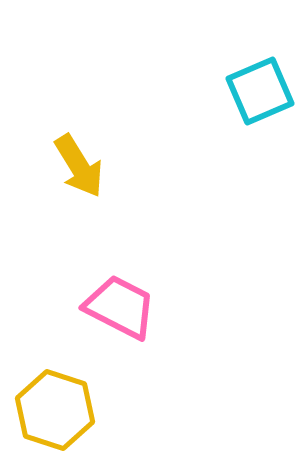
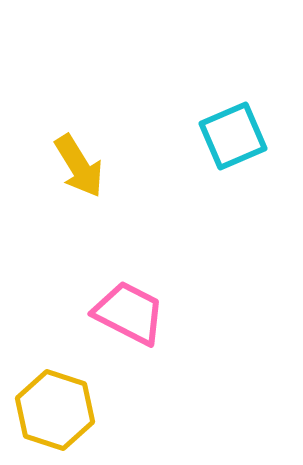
cyan square: moved 27 px left, 45 px down
pink trapezoid: moved 9 px right, 6 px down
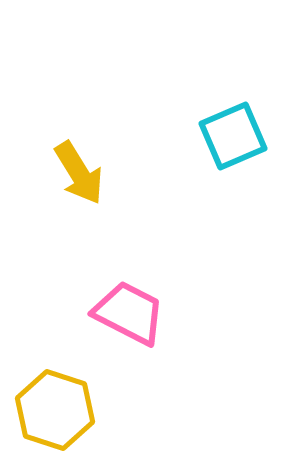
yellow arrow: moved 7 px down
